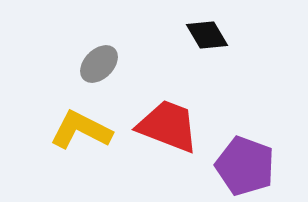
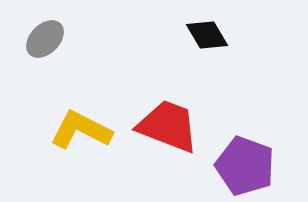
gray ellipse: moved 54 px left, 25 px up
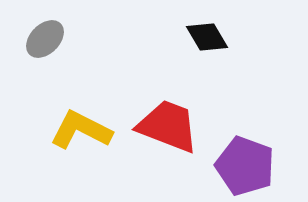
black diamond: moved 2 px down
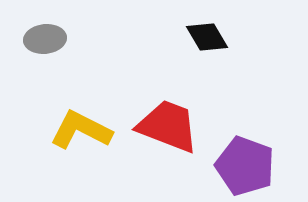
gray ellipse: rotated 39 degrees clockwise
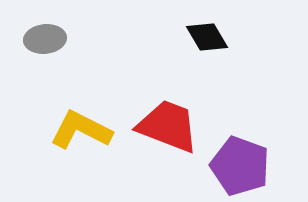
purple pentagon: moved 5 px left
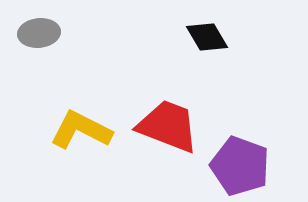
gray ellipse: moved 6 px left, 6 px up
